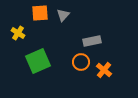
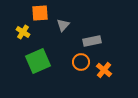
gray triangle: moved 10 px down
yellow cross: moved 5 px right, 1 px up
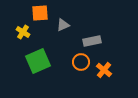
gray triangle: rotated 24 degrees clockwise
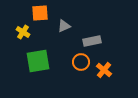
gray triangle: moved 1 px right, 1 px down
green square: rotated 15 degrees clockwise
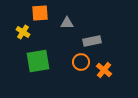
gray triangle: moved 3 px right, 3 px up; rotated 24 degrees clockwise
